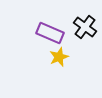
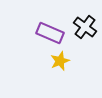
yellow star: moved 1 px right, 4 px down
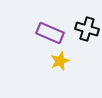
black cross: moved 2 px right, 2 px down; rotated 20 degrees counterclockwise
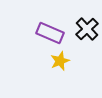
black cross: rotated 30 degrees clockwise
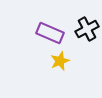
black cross: rotated 15 degrees clockwise
